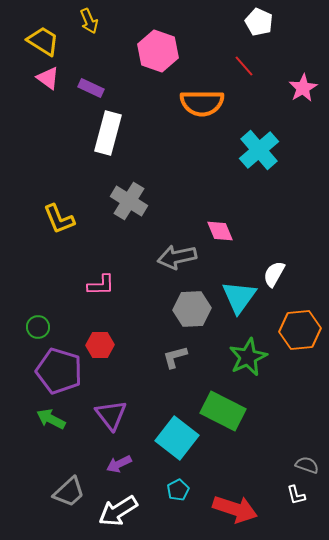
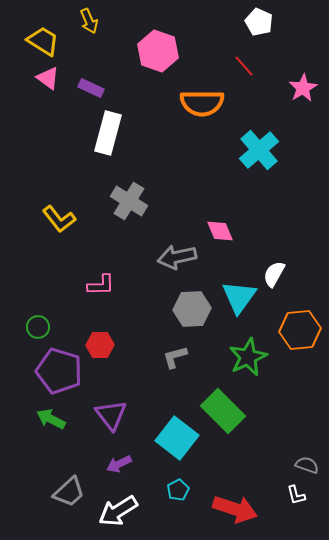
yellow L-shape: rotated 16 degrees counterclockwise
green rectangle: rotated 18 degrees clockwise
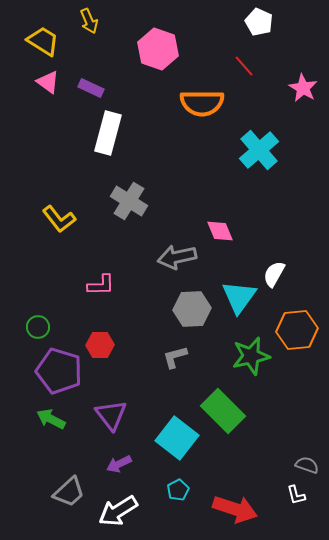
pink hexagon: moved 2 px up
pink triangle: moved 4 px down
pink star: rotated 12 degrees counterclockwise
orange hexagon: moved 3 px left
green star: moved 3 px right, 1 px up; rotated 12 degrees clockwise
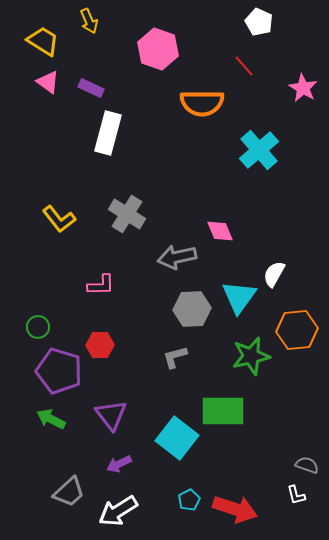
gray cross: moved 2 px left, 13 px down
green rectangle: rotated 45 degrees counterclockwise
cyan pentagon: moved 11 px right, 10 px down
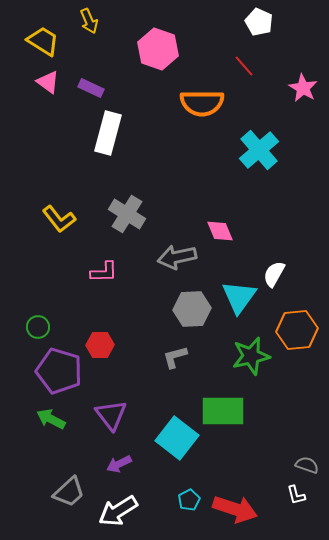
pink L-shape: moved 3 px right, 13 px up
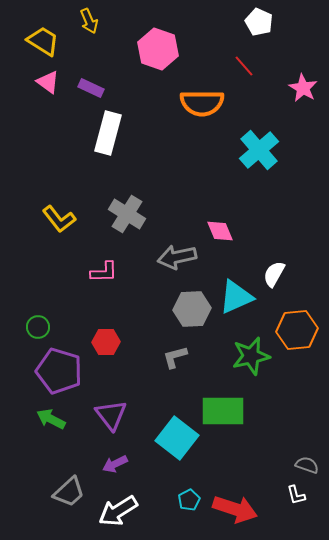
cyan triangle: moved 3 px left; rotated 30 degrees clockwise
red hexagon: moved 6 px right, 3 px up
purple arrow: moved 4 px left
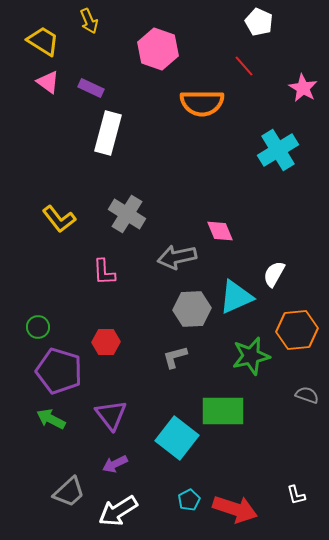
cyan cross: moved 19 px right; rotated 9 degrees clockwise
pink L-shape: rotated 88 degrees clockwise
gray semicircle: moved 70 px up
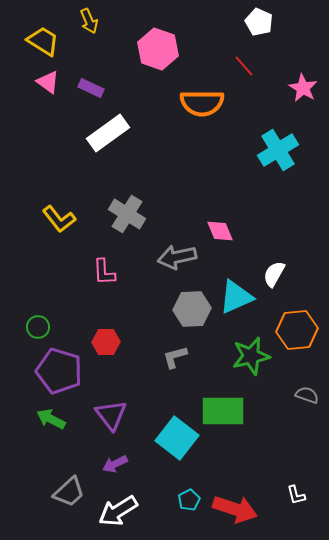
white rectangle: rotated 39 degrees clockwise
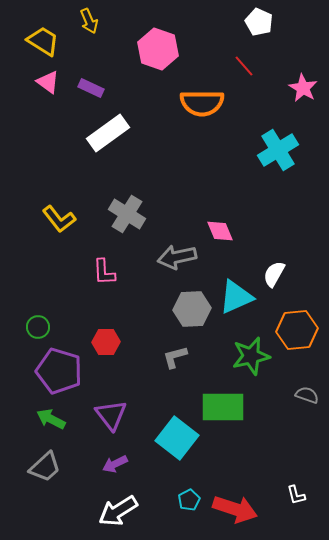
green rectangle: moved 4 px up
gray trapezoid: moved 24 px left, 25 px up
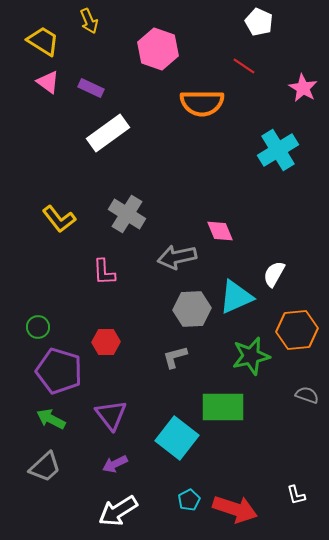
red line: rotated 15 degrees counterclockwise
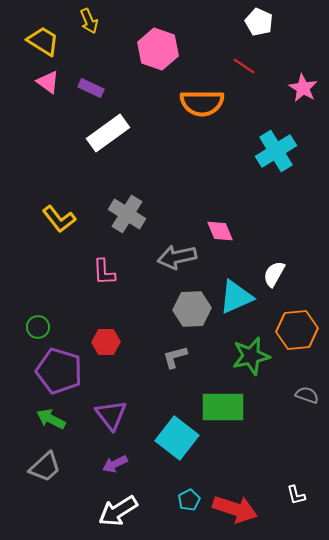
cyan cross: moved 2 px left, 1 px down
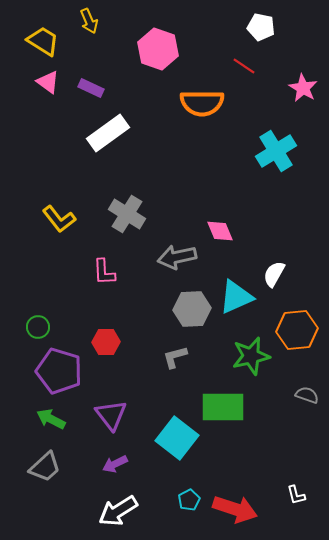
white pentagon: moved 2 px right, 5 px down; rotated 12 degrees counterclockwise
